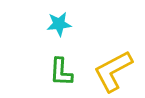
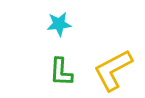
yellow L-shape: moved 1 px up
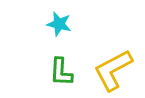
cyan star: rotated 20 degrees clockwise
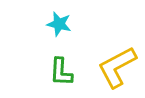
yellow L-shape: moved 4 px right, 3 px up
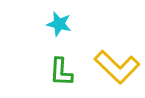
yellow L-shape: rotated 108 degrees counterclockwise
